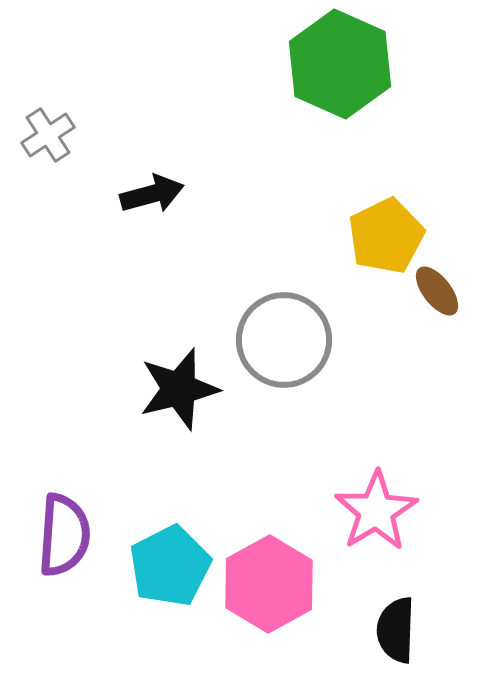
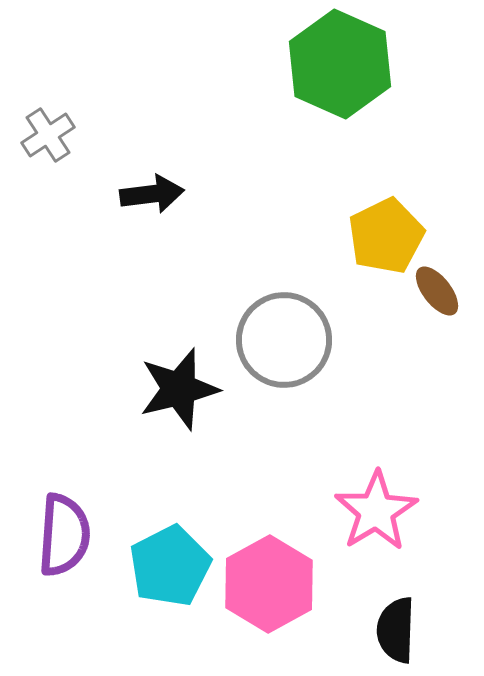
black arrow: rotated 8 degrees clockwise
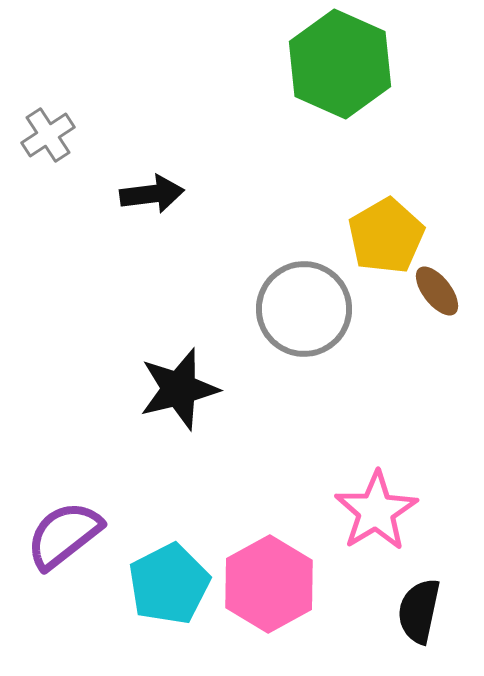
yellow pentagon: rotated 4 degrees counterclockwise
gray circle: moved 20 px right, 31 px up
purple semicircle: rotated 132 degrees counterclockwise
cyan pentagon: moved 1 px left, 18 px down
black semicircle: moved 23 px right, 19 px up; rotated 10 degrees clockwise
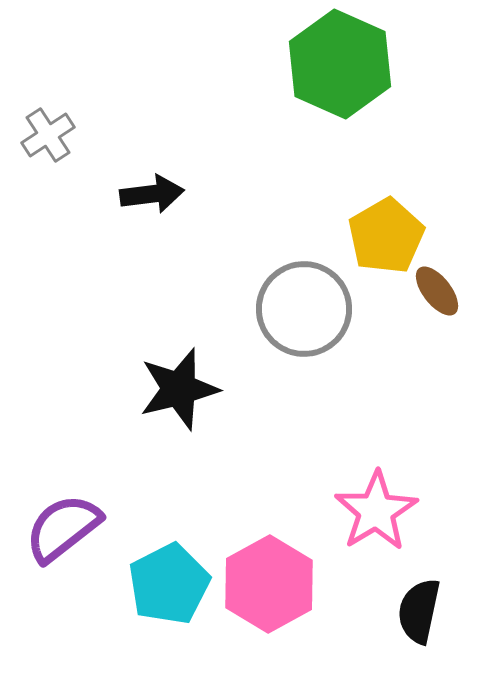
purple semicircle: moved 1 px left, 7 px up
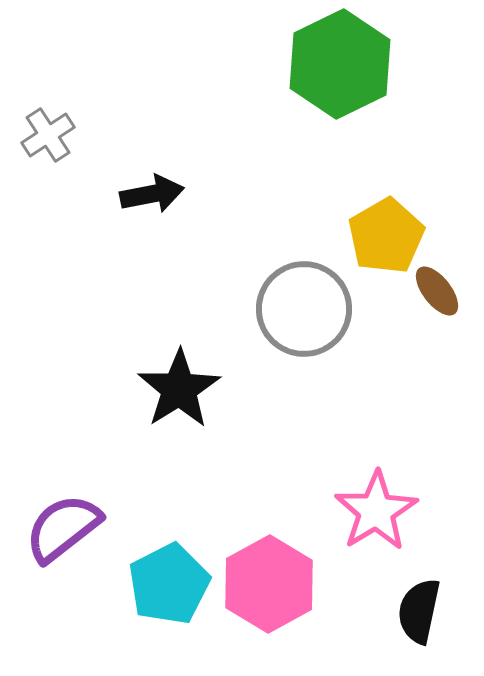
green hexagon: rotated 10 degrees clockwise
black arrow: rotated 4 degrees counterclockwise
black star: rotated 18 degrees counterclockwise
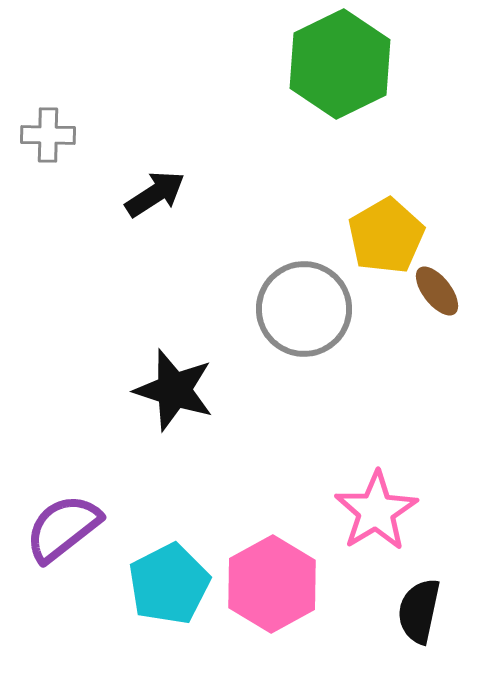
gray cross: rotated 34 degrees clockwise
black arrow: moved 3 px right; rotated 22 degrees counterclockwise
black star: moved 5 px left, 1 px down; rotated 22 degrees counterclockwise
pink hexagon: moved 3 px right
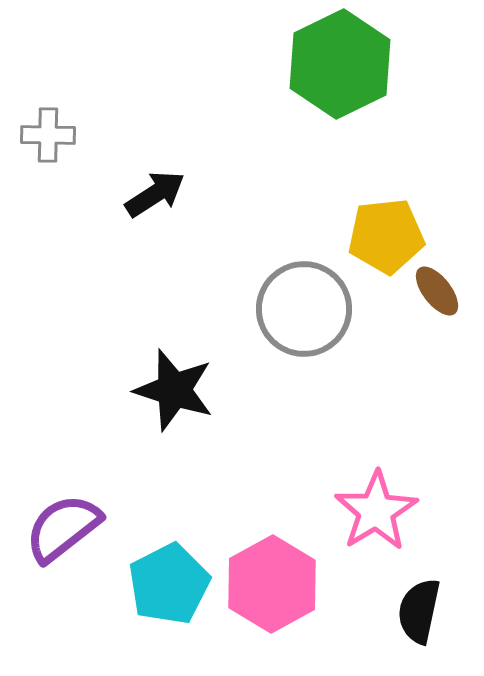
yellow pentagon: rotated 24 degrees clockwise
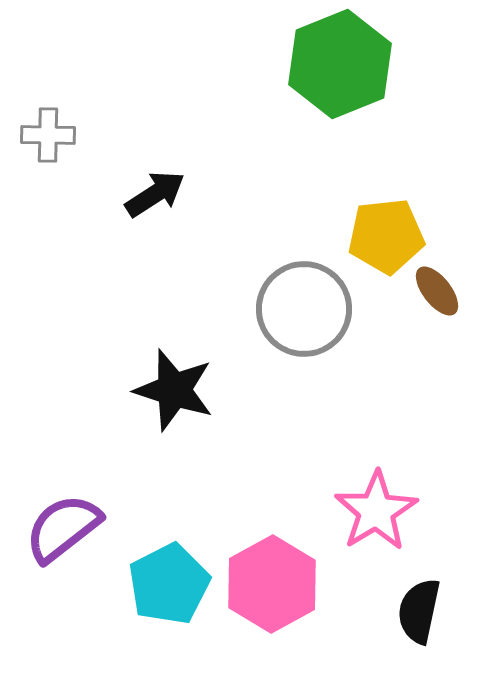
green hexagon: rotated 4 degrees clockwise
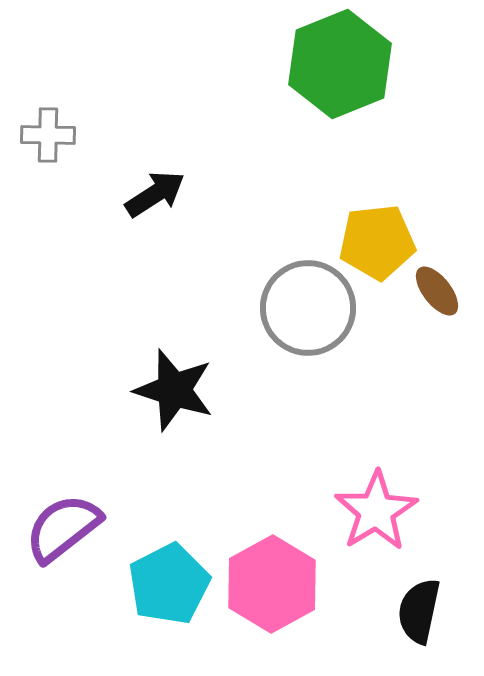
yellow pentagon: moved 9 px left, 6 px down
gray circle: moved 4 px right, 1 px up
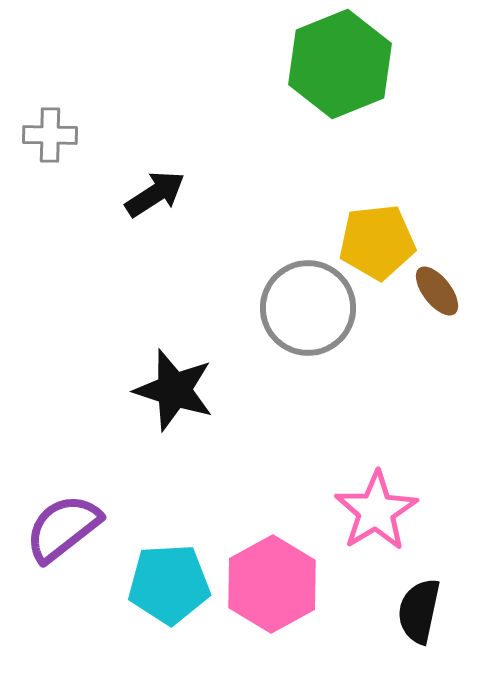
gray cross: moved 2 px right
cyan pentagon: rotated 24 degrees clockwise
